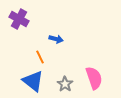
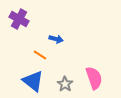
orange line: moved 2 px up; rotated 32 degrees counterclockwise
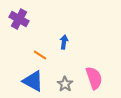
blue arrow: moved 8 px right, 3 px down; rotated 96 degrees counterclockwise
blue triangle: rotated 10 degrees counterclockwise
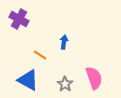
blue triangle: moved 5 px left, 1 px up
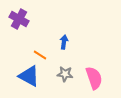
blue triangle: moved 1 px right, 4 px up
gray star: moved 10 px up; rotated 28 degrees counterclockwise
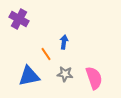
orange line: moved 6 px right, 1 px up; rotated 24 degrees clockwise
blue triangle: rotated 40 degrees counterclockwise
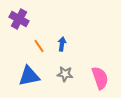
blue arrow: moved 2 px left, 2 px down
orange line: moved 7 px left, 8 px up
pink semicircle: moved 6 px right
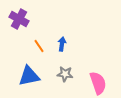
pink semicircle: moved 2 px left, 5 px down
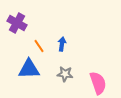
purple cross: moved 2 px left, 4 px down
blue triangle: moved 7 px up; rotated 10 degrees clockwise
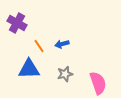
blue arrow: rotated 112 degrees counterclockwise
gray star: rotated 21 degrees counterclockwise
